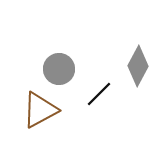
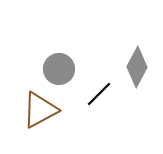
gray diamond: moved 1 px left, 1 px down
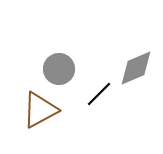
gray diamond: moved 1 px left, 1 px down; rotated 39 degrees clockwise
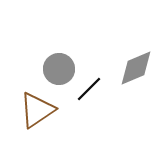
black line: moved 10 px left, 5 px up
brown triangle: moved 3 px left; rotated 6 degrees counterclockwise
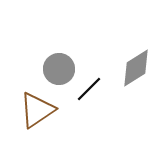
gray diamond: rotated 9 degrees counterclockwise
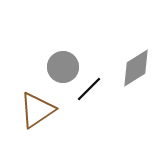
gray circle: moved 4 px right, 2 px up
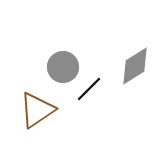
gray diamond: moved 1 px left, 2 px up
